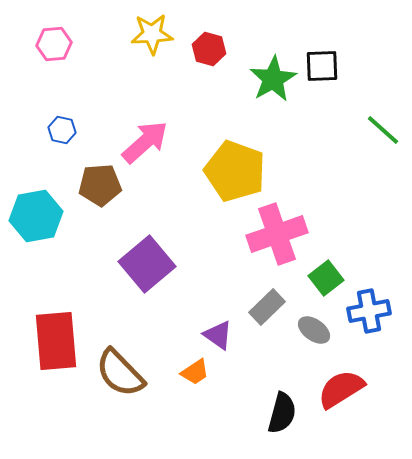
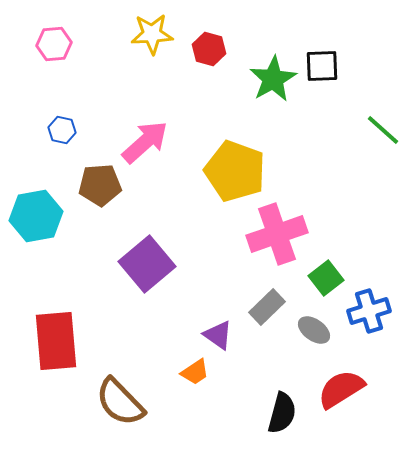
blue cross: rotated 6 degrees counterclockwise
brown semicircle: moved 29 px down
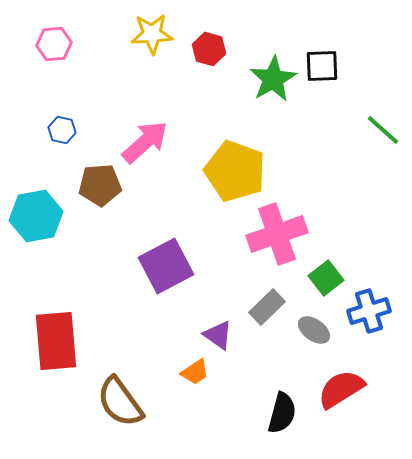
purple square: moved 19 px right, 2 px down; rotated 12 degrees clockwise
brown semicircle: rotated 8 degrees clockwise
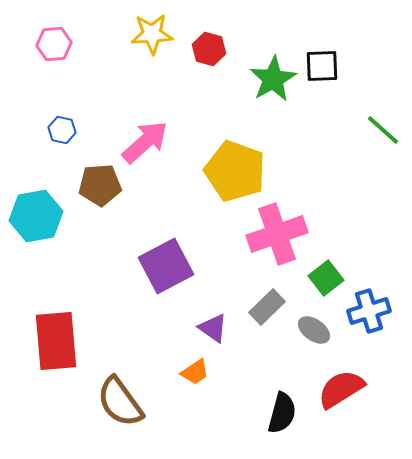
purple triangle: moved 5 px left, 7 px up
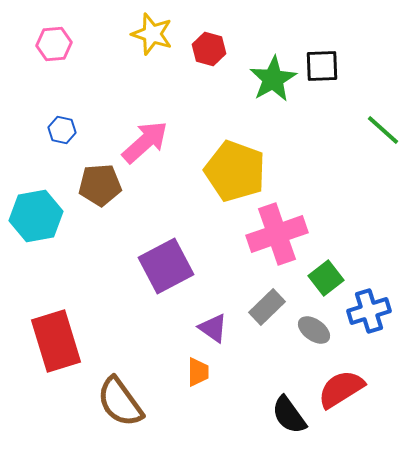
yellow star: rotated 21 degrees clockwise
red rectangle: rotated 12 degrees counterclockwise
orange trapezoid: moved 3 px right; rotated 56 degrees counterclockwise
black semicircle: moved 7 px right, 2 px down; rotated 129 degrees clockwise
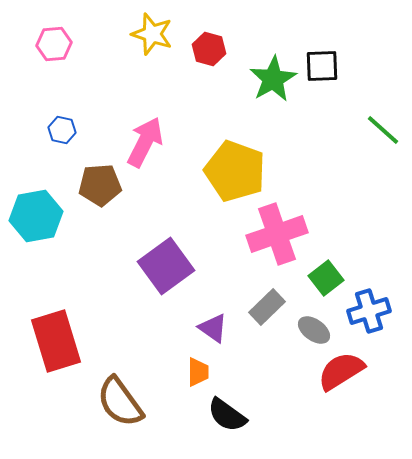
pink arrow: rotated 21 degrees counterclockwise
purple square: rotated 8 degrees counterclockwise
red semicircle: moved 18 px up
black semicircle: moved 62 px left; rotated 18 degrees counterclockwise
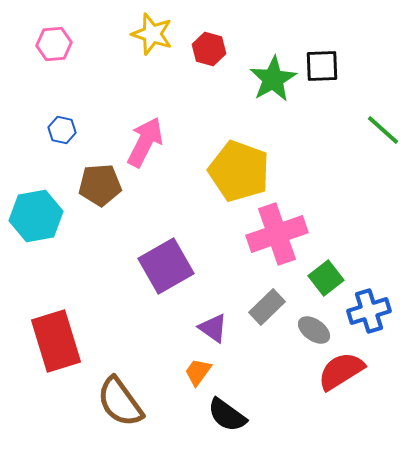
yellow pentagon: moved 4 px right
purple square: rotated 6 degrees clockwise
orange trapezoid: rotated 144 degrees counterclockwise
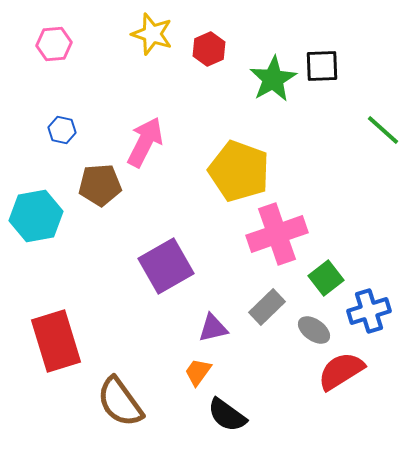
red hexagon: rotated 20 degrees clockwise
purple triangle: rotated 48 degrees counterclockwise
